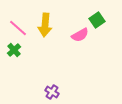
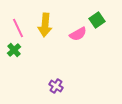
pink line: rotated 24 degrees clockwise
pink semicircle: moved 2 px left, 1 px up
purple cross: moved 4 px right, 6 px up
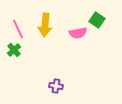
green square: rotated 21 degrees counterclockwise
pink line: moved 1 px down
pink semicircle: moved 1 px up; rotated 18 degrees clockwise
purple cross: rotated 24 degrees counterclockwise
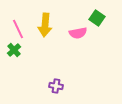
green square: moved 2 px up
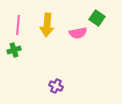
yellow arrow: moved 2 px right
pink line: moved 4 px up; rotated 30 degrees clockwise
green cross: rotated 24 degrees clockwise
purple cross: rotated 16 degrees clockwise
